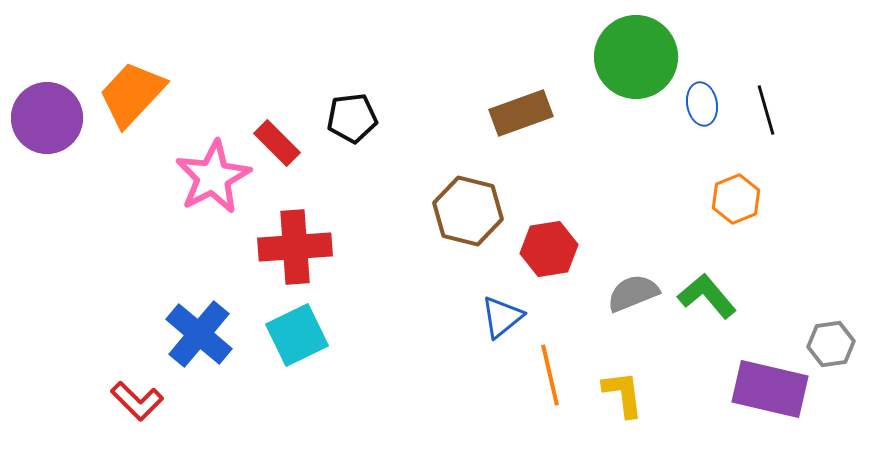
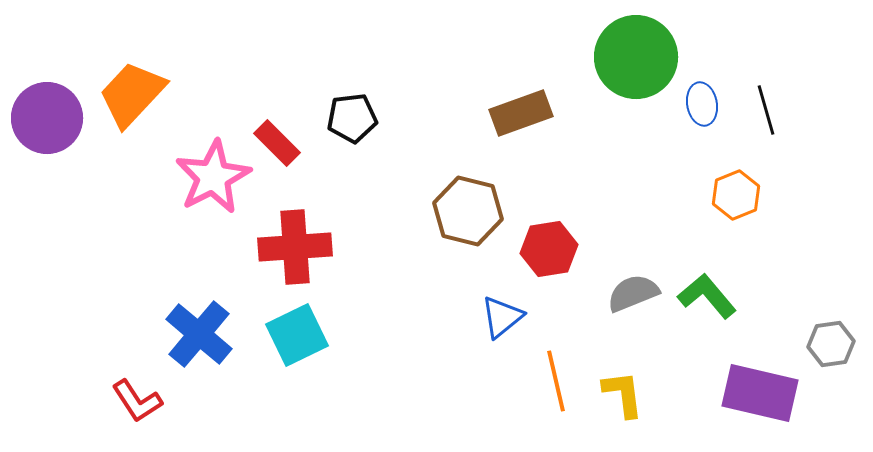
orange hexagon: moved 4 px up
orange line: moved 6 px right, 6 px down
purple rectangle: moved 10 px left, 4 px down
red L-shape: rotated 12 degrees clockwise
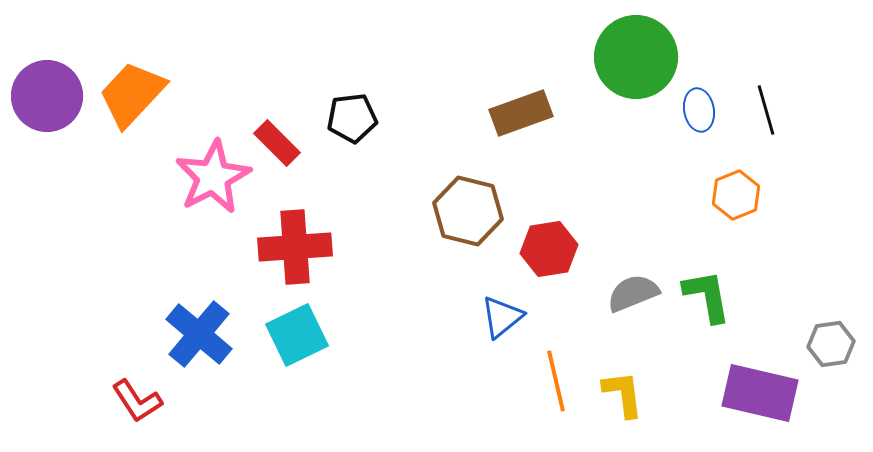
blue ellipse: moved 3 px left, 6 px down
purple circle: moved 22 px up
green L-shape: rotated 30 degrees clockwise
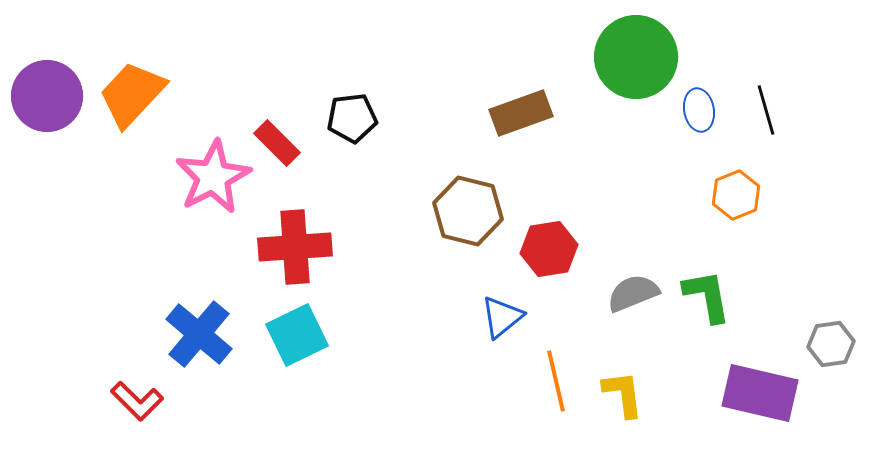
red L-shape: rotated 12 degrees counterclockwise
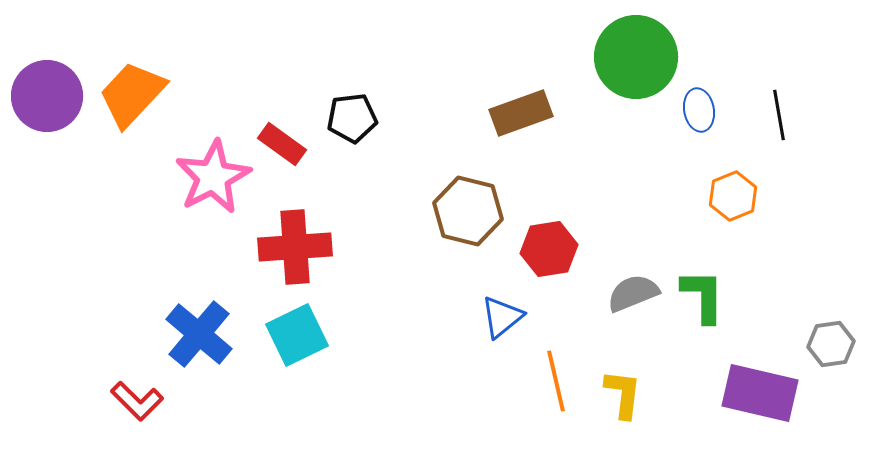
black line: moved 13 px right, 5 px down; rotated 6 degrees clockwise
red rectangle: moved 5 px right, 1 px down; rotated 9 degrees counterclockwise
orange hexagon: moved 3 px left, 1 px down
green L-shape: moved 4 px left; rotated 10 degrees clockwise
yellow L-shape: rotated 14 degrees clockwise
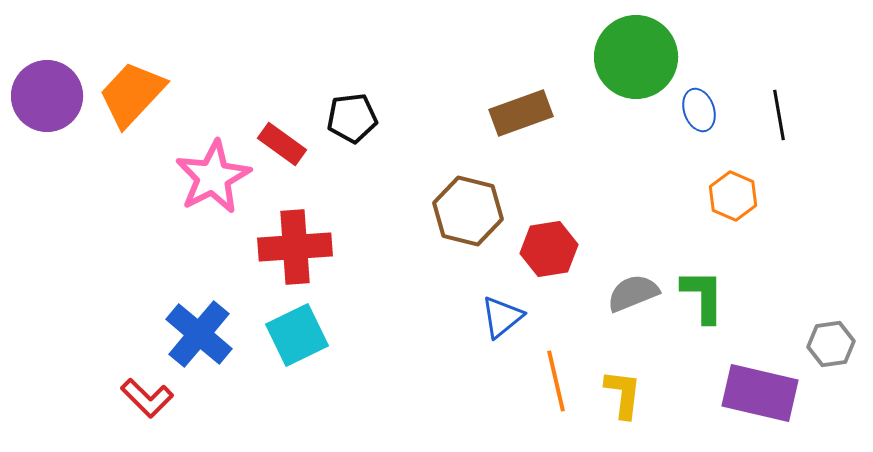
blue ellipse: rotated 9 degrees counterclockwise
orange hexagon: rotated 15 degrees counterclockwise
red L-shape: moved 10 px right, 3 px up
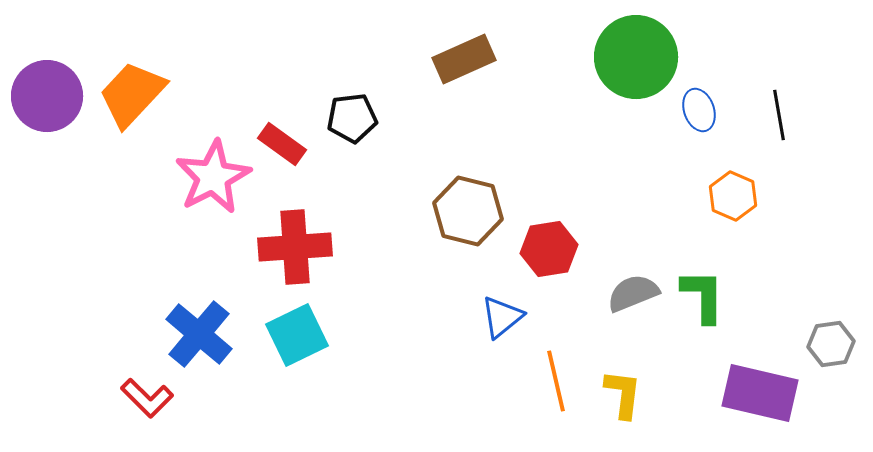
brown rectangle: moved 57 px left, 54 px up; rotated 4 degrees counterclockwise
